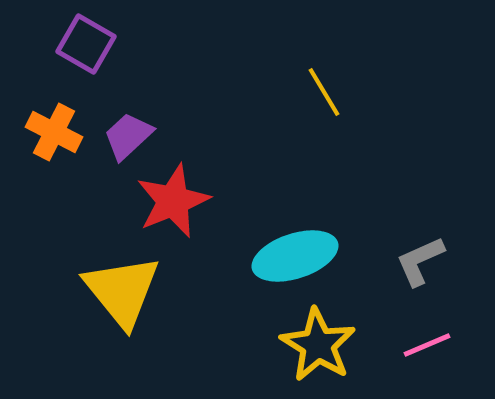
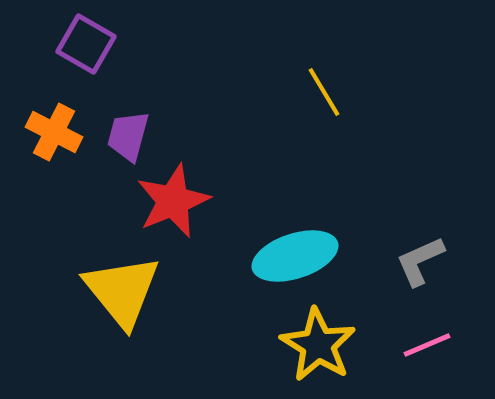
purple trapezoid: rotated 32 degrees counterclockwise
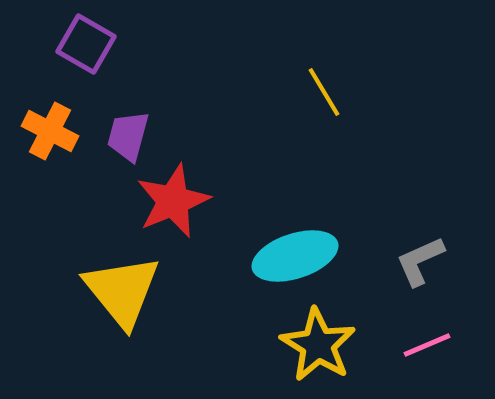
orange cross: moved 4 px left, 1 px up
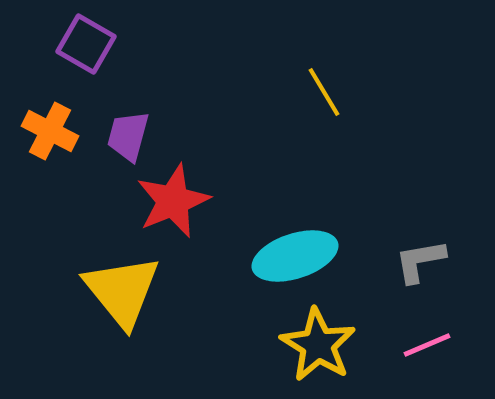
gray L-shape: rotated 14 degrees clockwise
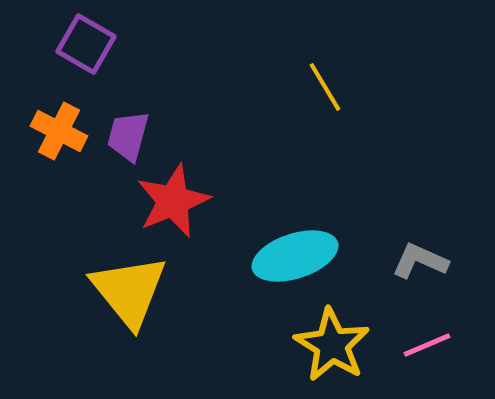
yellow line: moved 1 px right, 5 px up
orange cross: moved 9 px right
gray L-shape: rotated 34 degrees clockwise
yellow triangle: moved 7 px right
yellow star: moved 14 px right
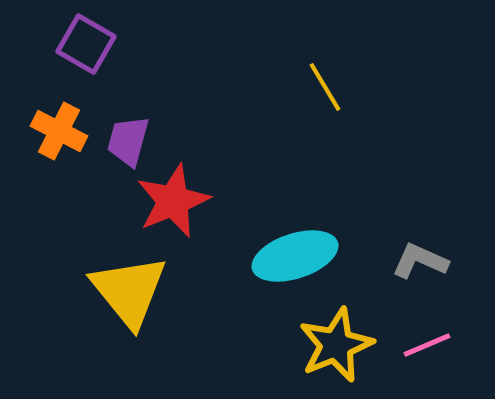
purple trapezoid: moved 5 px down
yellow star: moved 4 px right; rotated 18 degrees clockwise
